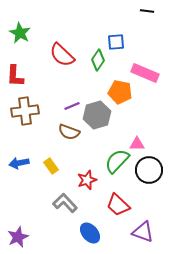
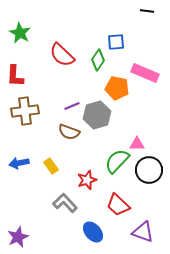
orange pentagon: moved 3 px left, 4 px up
blue ellipse: moved 3 px right, 1 px up
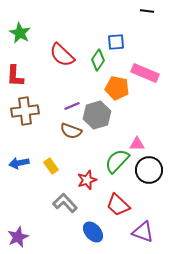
brown semicircle: moved 2 px right, 1 px up
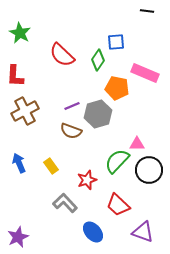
brown cross: rotated 20 degrees counterclockwise
gray hexagon: moved 1 px right, 1 px up
blue arrow: rotated 78 degrees clockwise
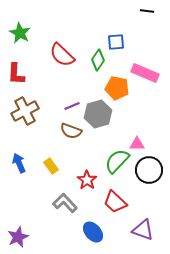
red L-shape: moved 1 px right, 2 px up
red star: rotated 18 degrees counterclockwise
red trapezoid: moved 3 px left, 3 px up
purple triangle: moved 2 px up
